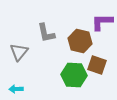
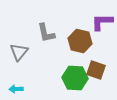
brown square: moved 1 px left, 5 px down
green hexagon: moved 1 px right, 3 px down
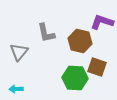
purple L-shape: rotated 20 degrees clockwise
brown square: moved 1 px right, 3 px up
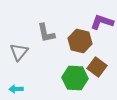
brown square: rotated 18 degrees clockwise
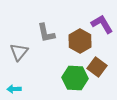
purple L-shape: moved 2 px down; rotated 40 degrees clockwise
brown hexagon: rotated 15 degrees clockwise
cyan arrow: moved 2 px left
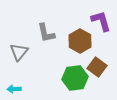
purple L-shape: moved 1 px left, 3 px up; rotated 15 degrees clockwise
green hexagon: rotated 10 degrees counterclockwise
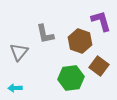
gray L-shape: moved 1 px left, 1 px down
brown hexagon: rotated 10 degrees counterclockwise
brown square: moved 2 px right, 1 px up
green hexagon: moved 4 px left
cyan arrow: moved 1 px right, 1 px up
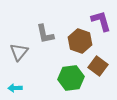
brown square: moved 1 px left
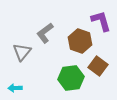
gray L-shape: moved 1 px up; rotated 65 degrees clockwise
gray triangle: moved 3 px right
